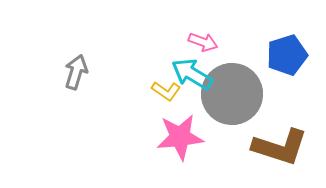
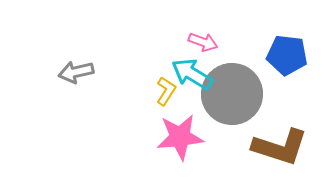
blue pentagon: rotated 24 degrees clockwise
gray arrow: rotated 120 degrees counterclockwise
yellow L-shape: rotated 92 degrees counterclockwise
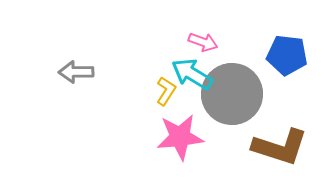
gray arrow: rotated 12 degrees clockwise
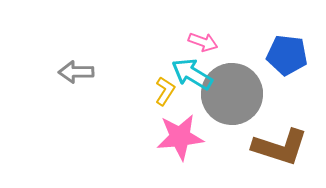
yellow L-shape: moved 1 px left
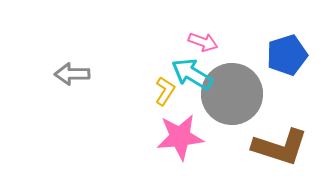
blue pentagon: rotated 24 degrees counterclockwise
gray arrow: moved 4 px left, 2 px down
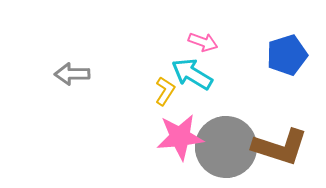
gray circle: moved 6 px left, 53 px down
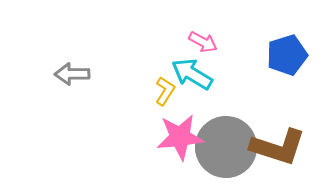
pink arrow: rotated 8 degrees clockwise
brown L-shape: moved 2 px left
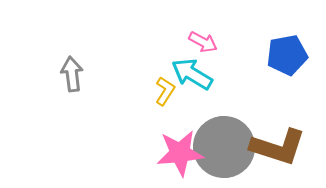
blue pentagon: rotated 6 degrees clockwise
gray arrow: rotated 84 degrees clockwise
pink star: moved 16 px down
gray circle: moved 2 px left
